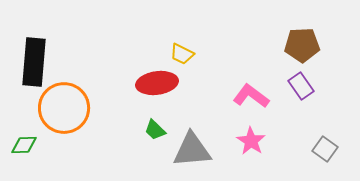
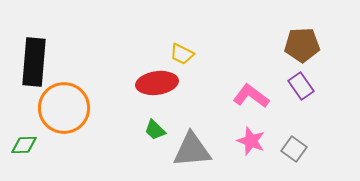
pink star: rotated 12 degrees counterclockwise
gray square: moved 31 px left
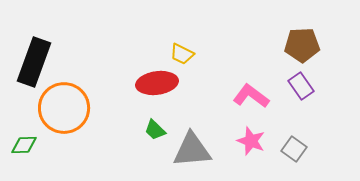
black rectangle: rotated 15 degrees clockwise
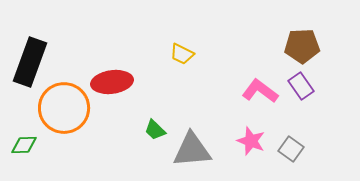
brown pentagon: moved 1 px down
black rectangle: moved 4 px left
red ellipse: moved 45 px left, 1 px up
pink L-shape: moved 9 px right, 5 px up
gray square: moved 3 px left
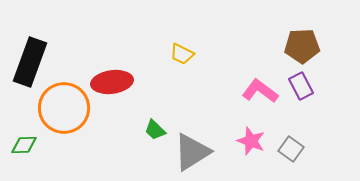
purple rectangle: rotated 8 degrees clockwise
gray triangle: moved 2 px down; rotated 27 degrees counterclockwise
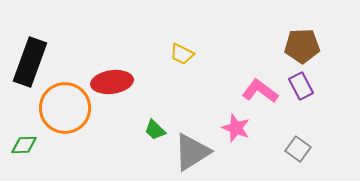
orange circle: moved 1 px right
pink star: moved 15 px left, 13 px up
gray square: moved 7 px right
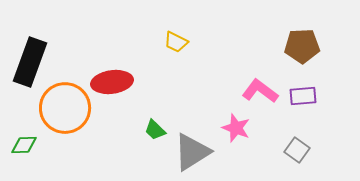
yellow trapezoid: moved 6 px left, 12 px up
purple rectangle: moved 2 px right, 10 px down; rotated 68 degrees counterclockwise
gray square: moved 1 px left, 1 px down
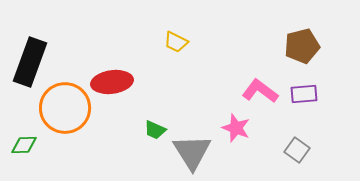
brown pentagon: rotated 12 degrees counterclockwise
purple rectangle: moved 1 px right, 2 px up
green trapezoid: rotated 20 degrees counterclockwise
gray triangle: rotated 30 degrees counterclockwise
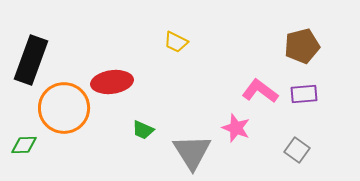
black rectangle: moved 1 px right, 2 px up
orange circle: moved 1 px left
green trapezoid: moved 12 px left
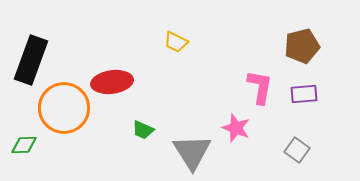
pink L-shape: moved 4 px up; rotated 63 degrees clockwise
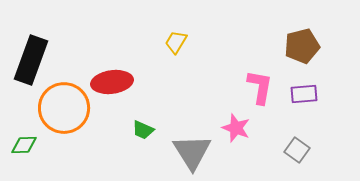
yellow trapezoid: rotated 95 degrees clockwise
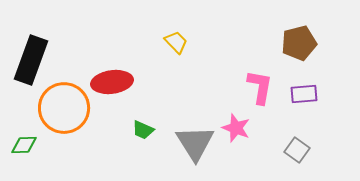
yellow trapezoid: rotated 105 degrees clockwise
brown pentagon: moved 3 px left, 3 px up
gray triangle: moved 3 px right, 9 px up
